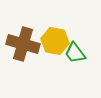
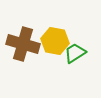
green trapezoid: rotated 95 degrees clockwise
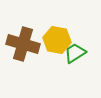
yellow hexagon: moved 2 px right, 1 px up
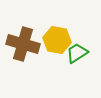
green trapezoid: moved 2 px right
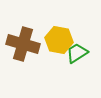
yellow hexagon: moved 2 px right
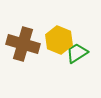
yellow hexagon: rotated 12 degrees clockwise
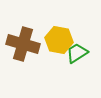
yellow hexagon: rotated 12 degrees counterclockwise
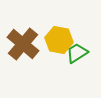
brown cross: rotated 24 degrees clockwise
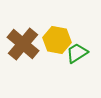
yellow hexagon: moved 2 px left
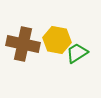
brown cross: rotated 28 degrees counterclockwise
